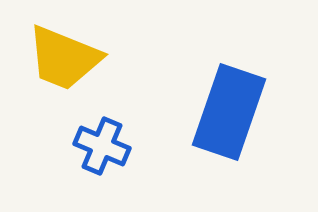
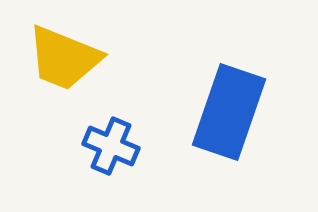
blue cross: moved 9 px right
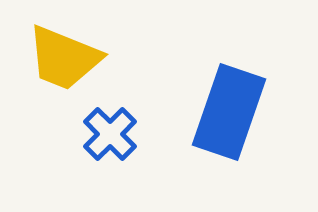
blue cross: moved 1 px left, 12 px up; rotated 22 degrees clockwise
